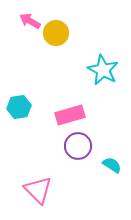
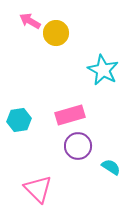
cyan hexagon: moved 13 px down
cyan semicircle: moved 1 px left, 2 px down
pink triangle: moved 1 px up
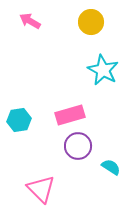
yellow circle: moved 35 px right, 11 px up
pink triangle: moved 3 px right
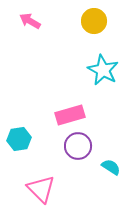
yellow circle: moved 3 px right, 1 px up
cyan hexagon: moved 19 px down
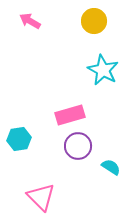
pink triangle: moved 8 px down
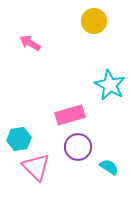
pink arrow: moved 22 px down
cyan star: moved 7 px right, 15 px down
purple circle: moved 1 px down
cyan semicircle: moved 2 px left
pink triangle: moved 5 px left, 30 px up
